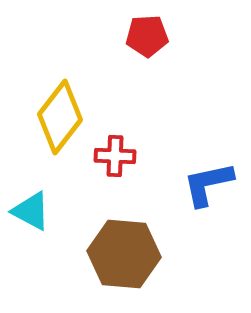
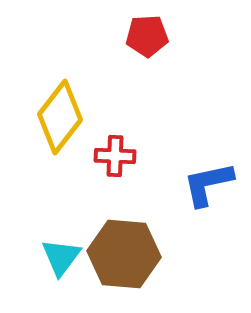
cyan triangle: moved 30 px right, 46 px down; rotated 39 degrees clockwise
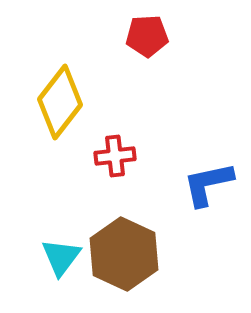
yellow diamond: moved 15 px up
red cross: rotated 9 degrees counterclockwise
brown hexagon: rotated 20 degrees clockwise
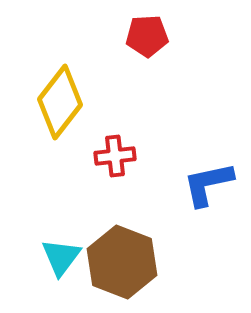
brown hexagon: moved 2 px left, 8 px down; rotated 4 degrees counterclockwise
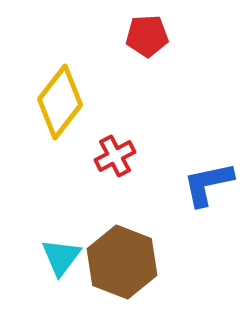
red cross: rotated 21 degrees counterclockwise
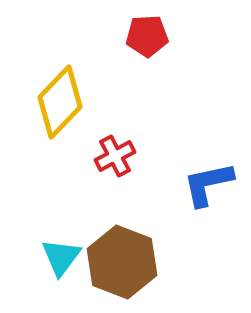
yellow diamond: rotated 6 degrees clockwise
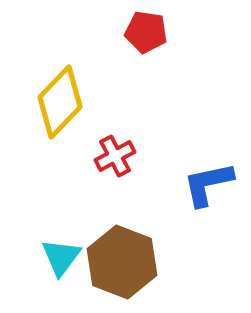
red pentagon: moved 1 px left, 4 px up; rotated 12 degrees clockwise
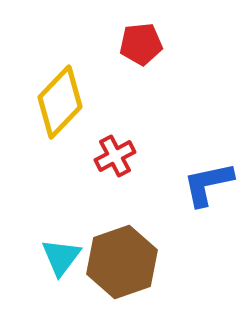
red pentagon: moved 5 px left, 12 px down; rotated 15 degrees counterclockwise
brown hexagon: rotated 20 degrees clockwise
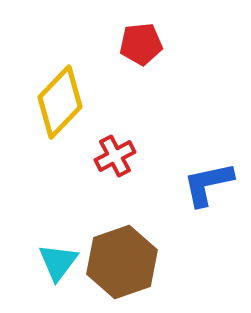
cyan triangle: moved 3 px left, 5 px down
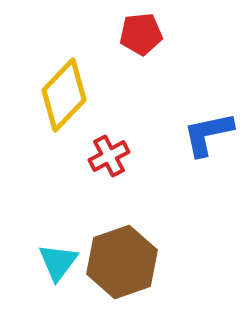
red pentagon: moved 10 px up
yellow diamond: moved 4 px right, 7 px up
red cross: moved 6 px left
blue L-shape: moved 50 px up
